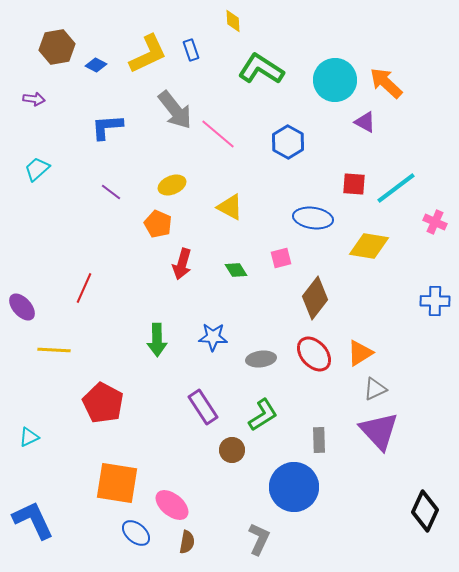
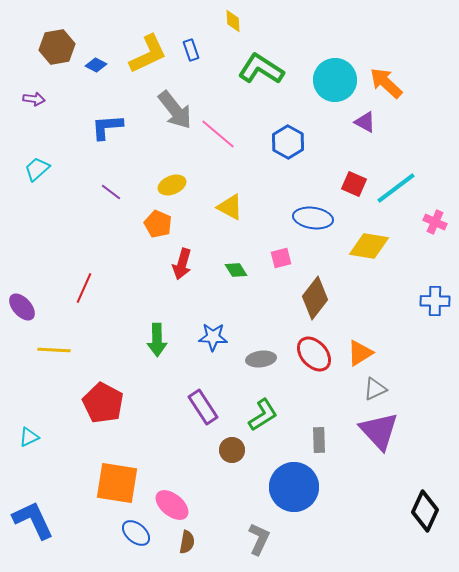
red square at (354, 184): rotated 20 degrees clockwise
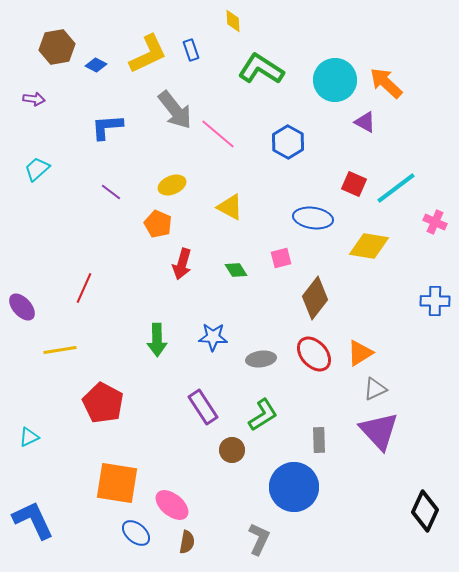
yellow line at (54, 350): moved 6 px right; rotated 12 degrees counterclockwise
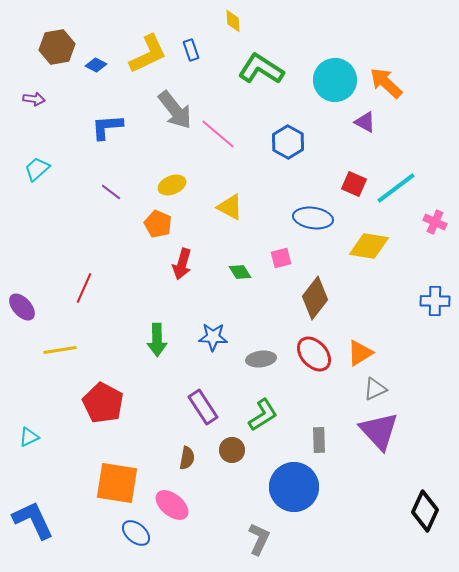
green diamond at (236, 270): moved 4 px right, 2 px down
brown semicircle at (187, 542): moved 84 px up
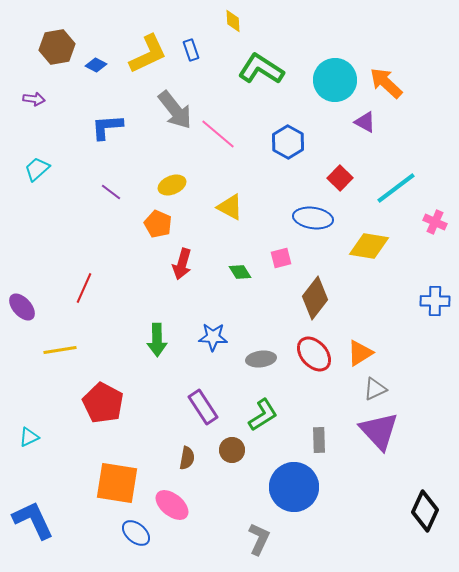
red square at (354, 184): moved 14 px left, 6 px up; rotated 20 degrees clockwise
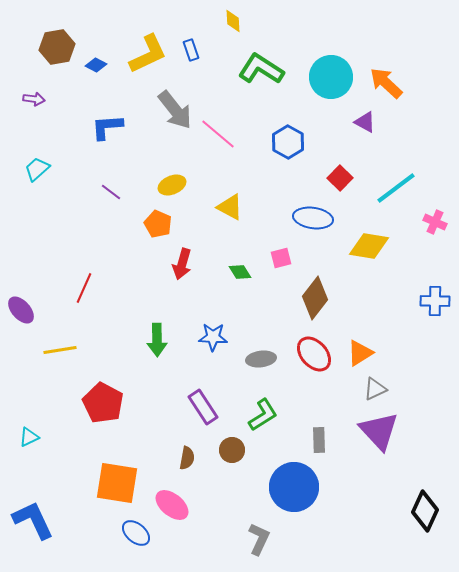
cyan circle at (335, 80): moved 4 px left, 3 px up
purple ellipse at (22, 307): moved 1 px left, 3 px down
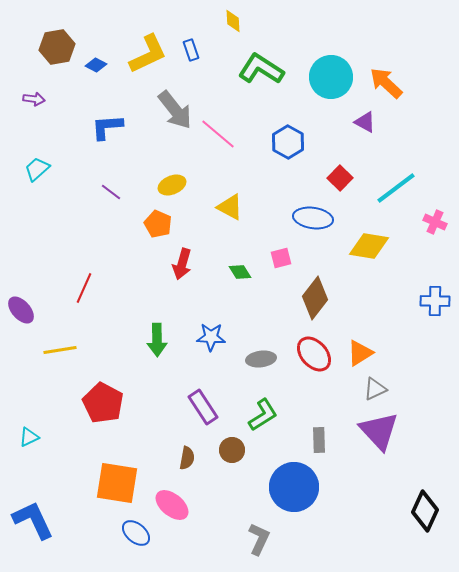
blue star at (213, 337): moved 2 px left
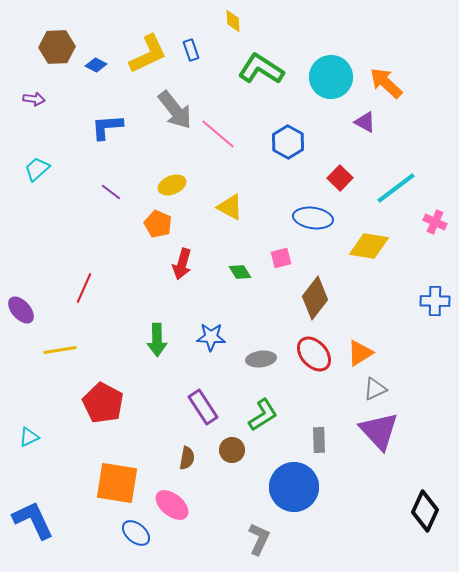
brown hexagon at (57, 47): rotated 8 degrees clockwise
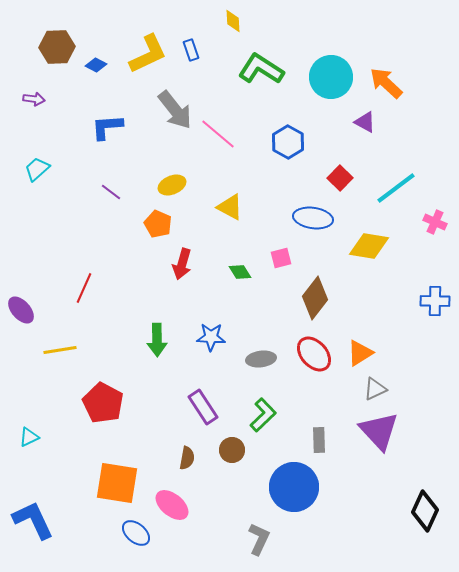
green L-shape at (263, 415): rotated 12 degrees counterclockwise
